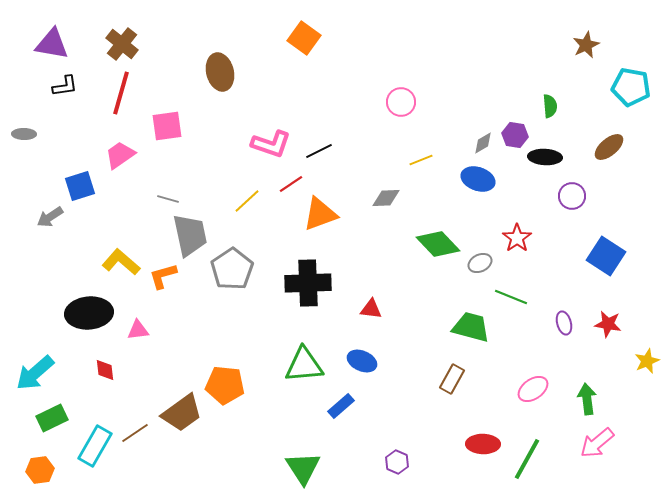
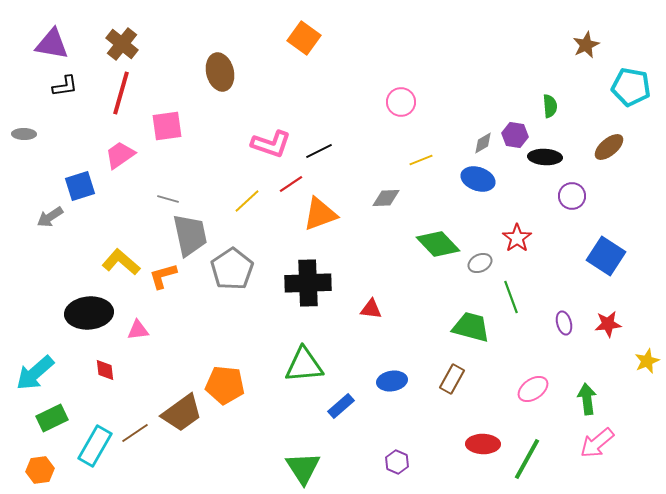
green line at (511, 297): rotated 48 degrees clockwise
red star at (608, 324): rotated 16 degrees counterclockwise
blue ellipse at (362, 361): moved 30 px right, 20 px down; rotated 32 degrees counterclockwise
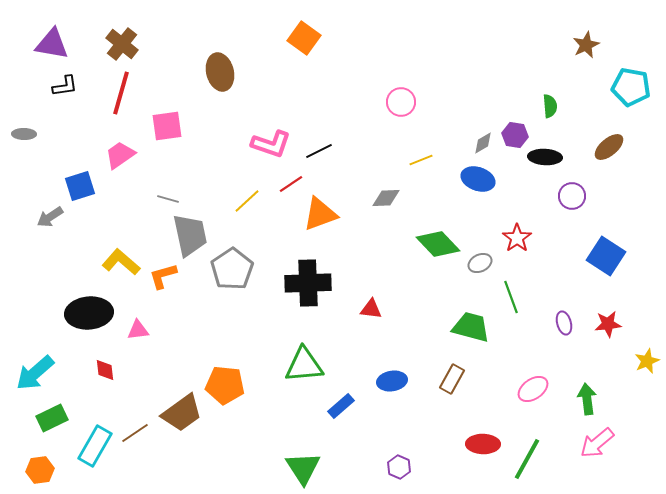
purple hexagon at (397, 462): moved 2 px right, 5 px down
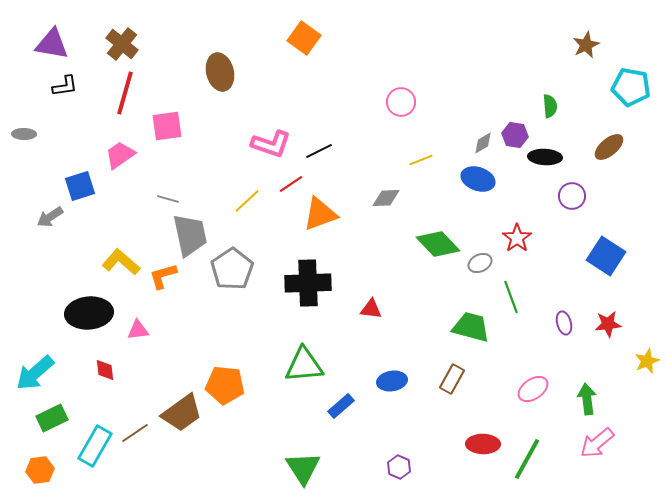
red line at (121, 93): moved 4 px right
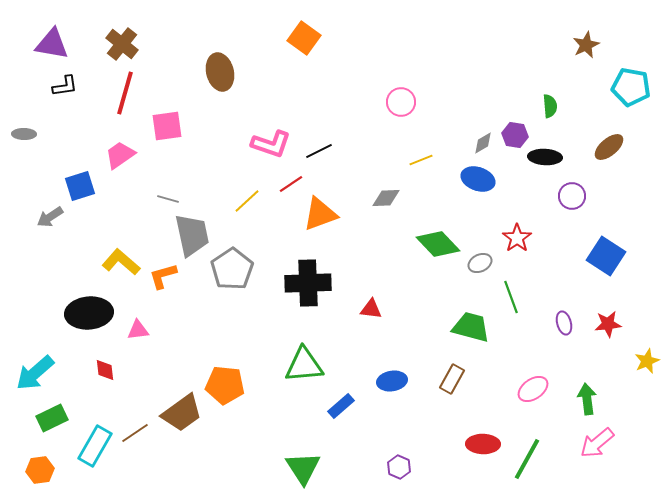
gray trapezoid at (190, 235): moved 2 px right
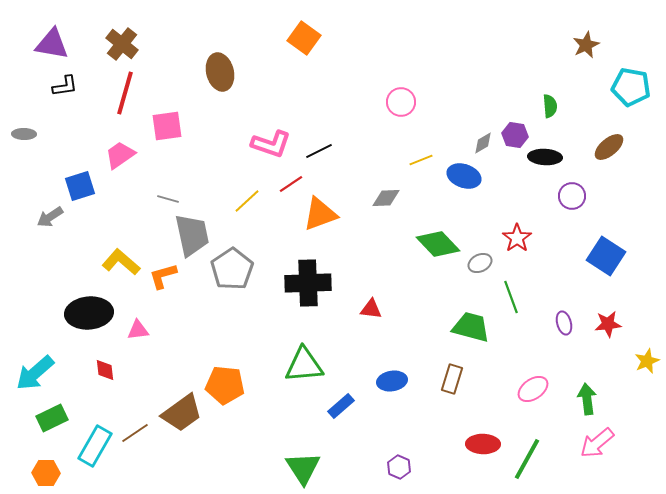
blue ellipse at (478, 179): moved 14 px left, 3 px up
brown rectangle at (452, 379): rotated 12 degrees counterclockwise
orange hexagon at (40, 470): moved 6 px right, 3 px down; rotated 8 degrees clockwise
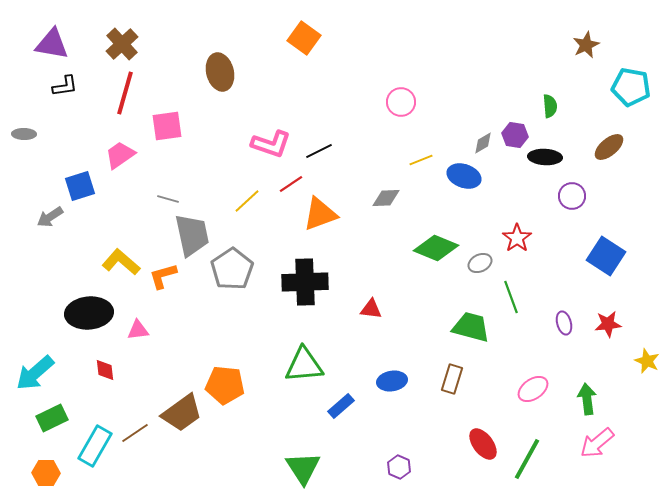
brown cross at (122, 44): rotated 8 degrees clockwise
green diamond at (438, 244): moved 2 px left, 4 px down; rotated 24 degrees counterclockwise
black cross at (308, 283): moved 3 px left, 1 px up
yellow star at (647, 361): rotated 25 degrees counterclockwise
red ellipse at (483, 444): rotated 52 degrees clockwise
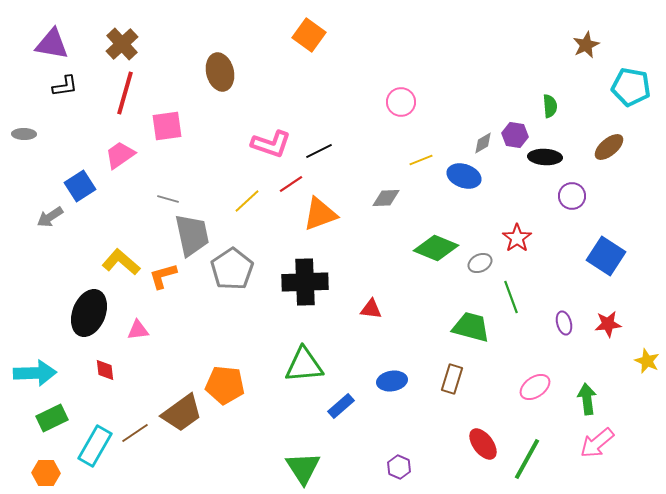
orange square at (304, 38): moved 5 px right, 3 px up
blue square at (80, 186): rotated 16 degrees counterclockwise
black ellipse at (89, 313): rotated 63 degrees counterclockwise
cyan arrow at (35, 373): rotated 141 degrees counterclockwise
pink ellipse at (533, 389): moved 2 px right, 2 px up
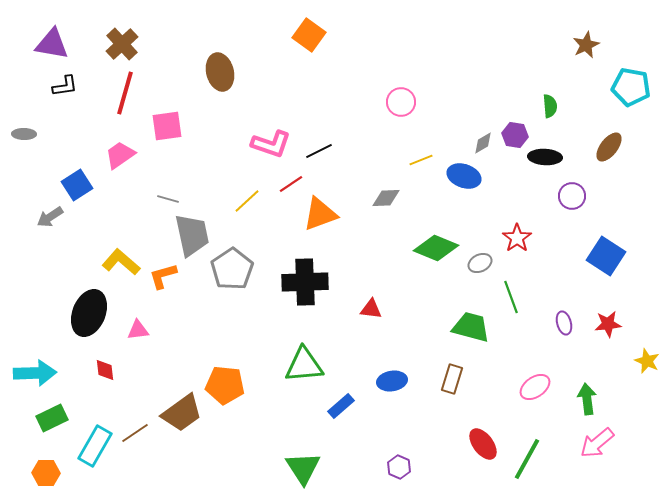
brown ellipse at (609, 147): rotated 12 degrees counterclockwise
blue square at (80, 186): moved 3 px left, 1 px up
